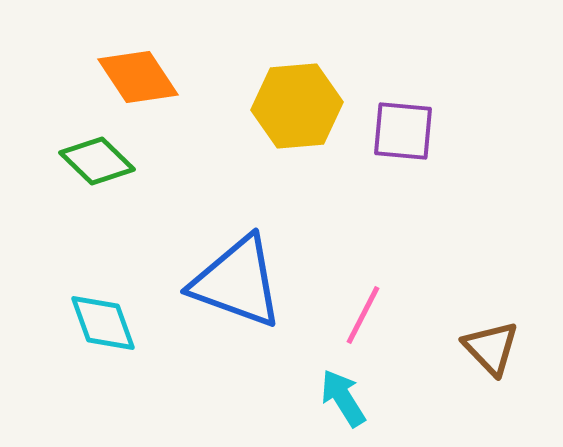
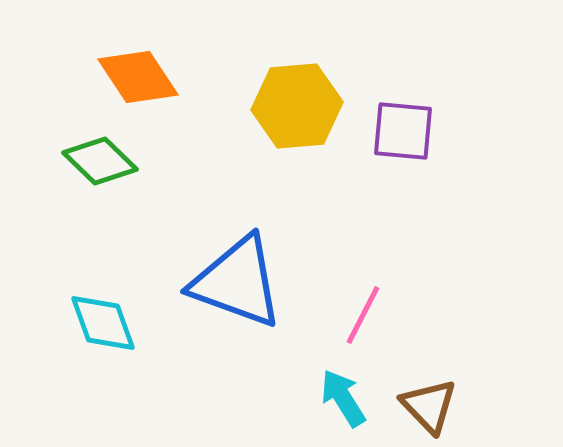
green diamond: moved 3 px right
brown triangle: moved 62 px left, 58 px down
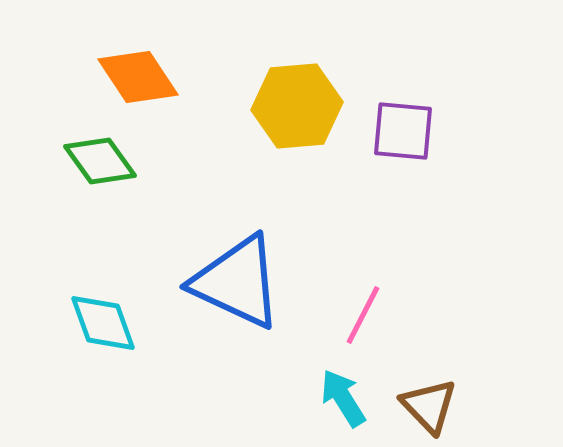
green diamond: rotated 10 degrees clockwise
blue triangle: rotated 5 degrees clockwise
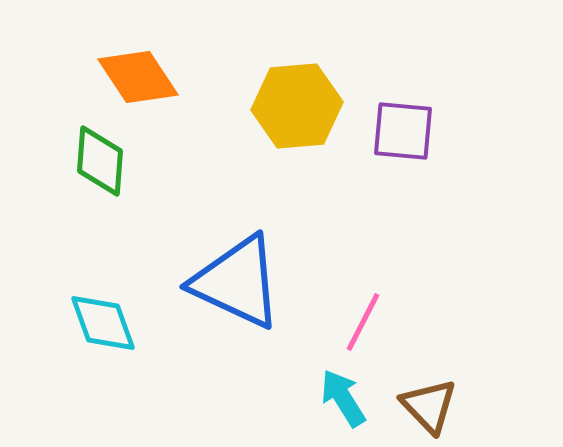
green diamond: rotated 40 degrees clockwise
pink line: moved 7 px down
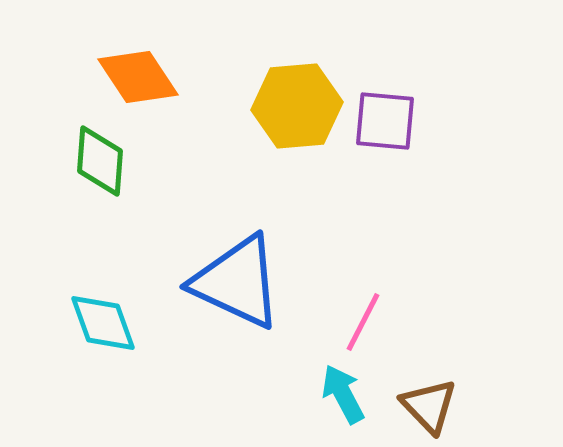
purple square: moved 18 px left, 10 px up
cyan arrow: moved 4 px up; rotated 4 degrees clockwise
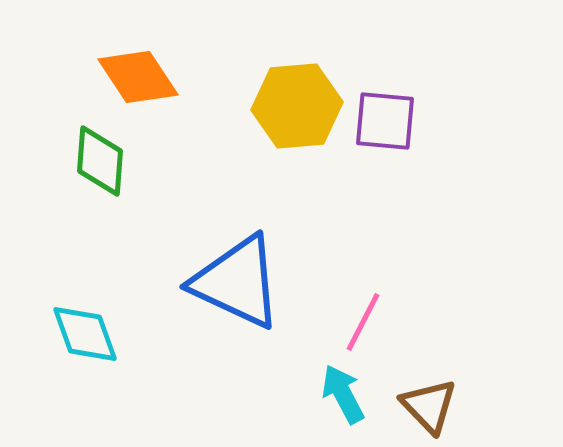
cyan diamond: moved 18 px left, 11 px down
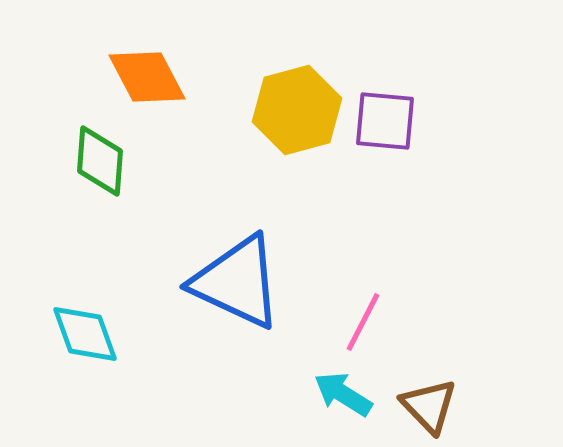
orange diamond: moved 9 px right; rotated 6 degrees clockwise
yellow hexagon: moved 4 px down; rotated 10 degrees counterclockwise
cyan arrow: rotated 30 degrees counterclockwise
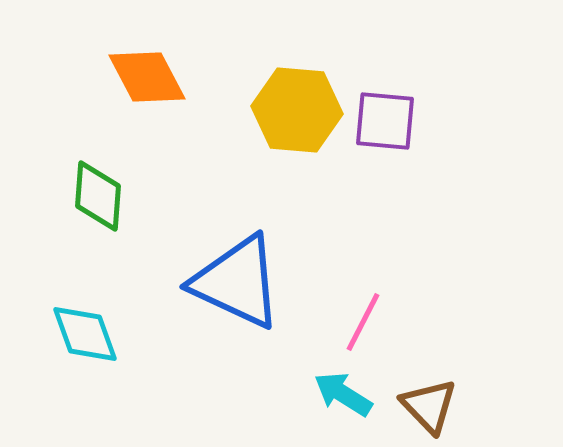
yellow hexagon: rotated 20 degrees clockwise
green diamond: moved 2 px left, 35 px down
